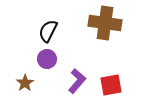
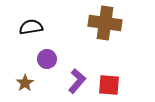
black semicircle: moved 17 px left, 4 px up; rotated 55 degrees clockwise
red square: moved 2 px left; rotated 15 degrees clockwise
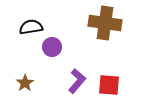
purple circle: moved 5 px right, 12 px up
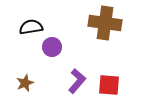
brown star: rotated 12 degrees clockwise
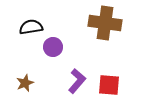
purple circle: moved 1 px right
